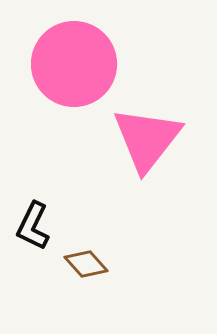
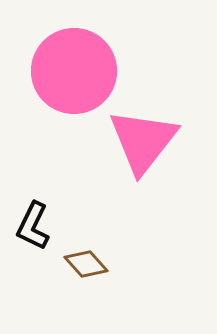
pink circle: moved 7 px down
pink triangle: moved 4 px left, 2 px down
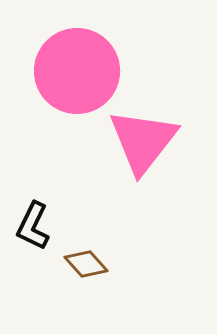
pink circle: moved 3 px right
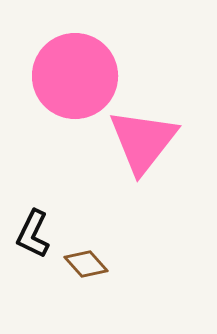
pink circle: moved 2 px left, 5 px down
black L-shape: moved 8 px down
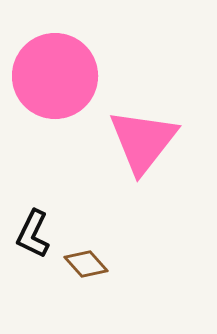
pink circle: moved 20 px left
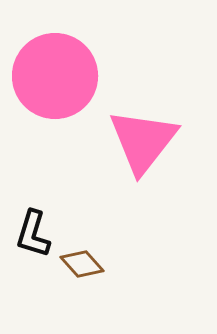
black L-shape: rotated 9 degrees counterclockwise
brown diamond: moved 4 px left
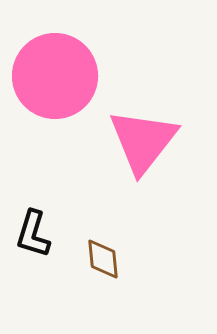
brown diamond: moved 21 px right, 5 px up; rotated 36 degrees clockwise
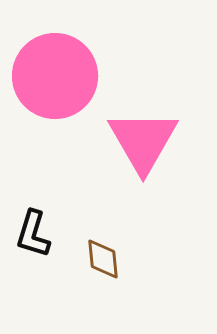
pink triangle: rotated 8 degrees counterclockwise
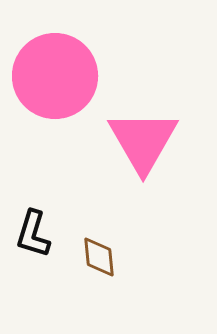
brown diamond: moved 4 px left, 2 px up
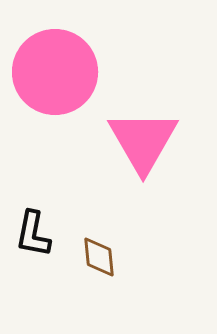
pink circle: moved 4 px up
black L-shape: rotated 6 degrees counterclockwise
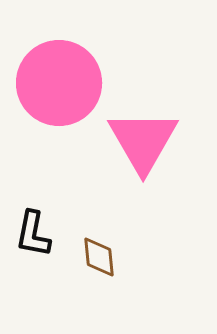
pink circle: moved 4 px right, 11 px down
